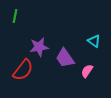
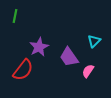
cyan triangle: rotated 40 degrees clockwise
purple star: rotated 18 degrees counterclockwise
purple trapezoid: moved 4 px right, 1 px up
pink semicircle: moved 1 px right
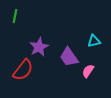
cyan triangle: rotated 32 degrees clockwise
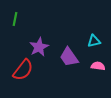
green line: moved 3 px down
pink semicircle: moved 10 px right, 5 px up; rotated 64 degrees clockwise
